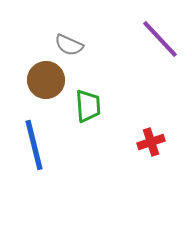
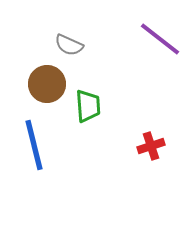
purple line: rotated 9 degrees counterclockwise
brown circle: moved 1 px right, 4 px down
red cross: moved 4 px down
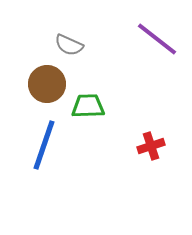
purple line: moved 3 px left
green trapezoid: rotated 88 degrees counterclockwise
blue line: moved 10 px right; rotated 33 degrees clockwise
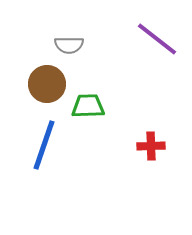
gray semicircle: rotated 24 degrees counterclockwise
red cross: rotated 16 degrees clockwise
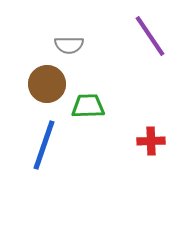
purple line: moved 7 px left, 3 px up; rotated 18 degrees clockwise
red cross: moved 5 px up
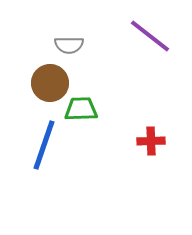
purple line: rotated 18 degrees counterclockwise
brown circle: moved 3 px right, 1 px up
green trapezoid: moved 7 px left, 3 px down
